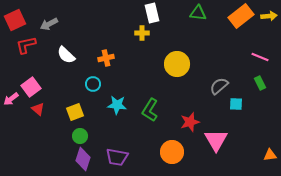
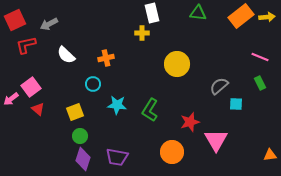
yellow arrow: moved 2 px left, 1 px down
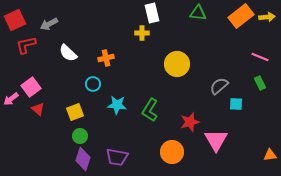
white semicircle: moved 2 px right, 2 px up
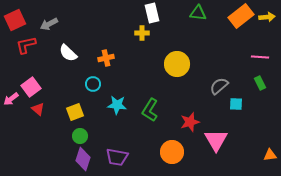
pink line: rotated 18 degrees counterclockwise
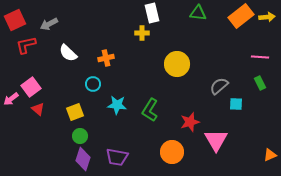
orange triangle: rotated 16 degrees counterclockwise
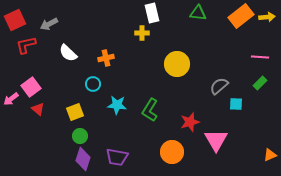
green rectangle: rotated 72 degrees clockwise
